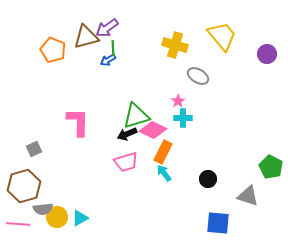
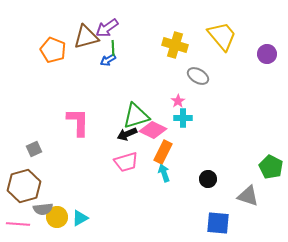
cyan arrow: rotated 18 degrees clockwise
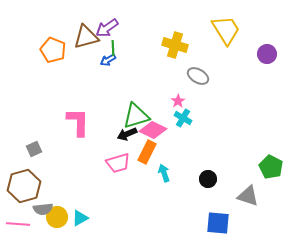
yellow trapezoid: moved 4 px right, 6 px up; rotated 8 degrees clockwise
cyan cross: rotated 30 degrees clockwise
orange rectangle: moved 16 px left
pink trapezoid: moved 8 px left, 1 px down
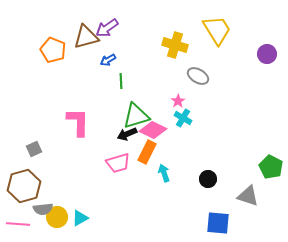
yellow trapezoid: moved 9 px left
green line: moved 8 px right, 33 px down
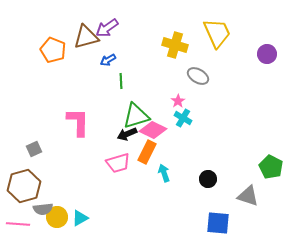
yellow trapezoid: moved 3 px down; rotated 8 degrees clockwise
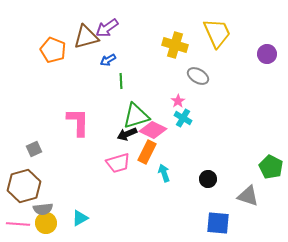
yellow circle: moved 11 px left, 6 px down
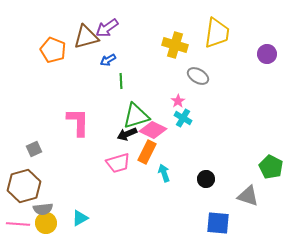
yellow trapezoid: rotated 32 degrees clockwise
black circle: moved 2 px left
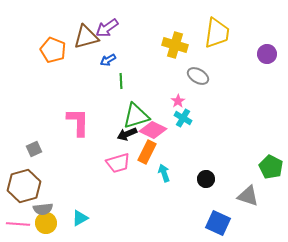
blue square: rotated 20 degrees clockwise
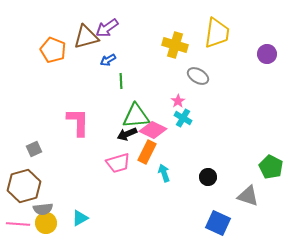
green triangle: rotated 12 degrees clockwise
black circle: moved 2 px right, 2 px up
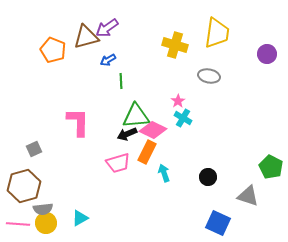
gray ellipse: moved 11 px right; rotated 20 degrees counterclockwise
